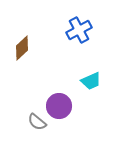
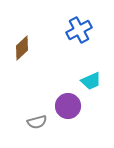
purple circle: moved 9 px right
gray semicircle: rotated 54 degrees counterclockwise
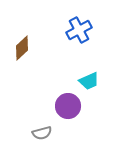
cyan trapezoid: moved 2 px left
gray semicircle: moved 5 px right, 11 px down
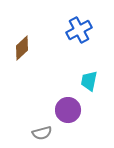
cyan trapezoid: rotated 125 degrees clockwise
purple circle: moved 4 px down
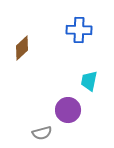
blue cross: rotated 30 degrees clockwise
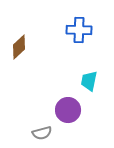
brown diamond: moved 3 px left, 1 px up
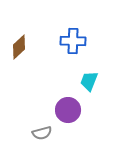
blue cross: moved 6 px left, 11 px down
cyan trapezoid: rotated 10 degrees clockwise
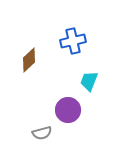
blue cross: rotated 15 degrees counterclockwise
brown diamond: moved 10 px right, 13 px down
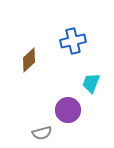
cyan trapezoid: moved 2 px right, 2 px down
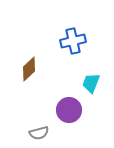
brown diamond: moved 9 px down
purple circle: moved 1 px right
gray semicircle: moved 3 px left
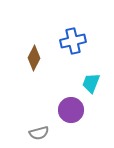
brown diamond: moved 5 px right, 11 px up; rotated 20 degrees counterclockwise
purple circle: moved 2 px right
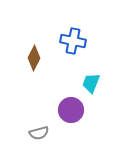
blue cross: rotated 25 degrees clockwise
